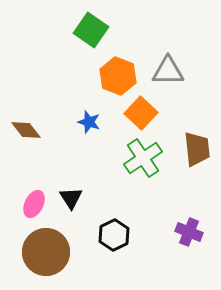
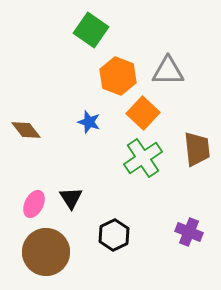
orange square: moved 2 px right
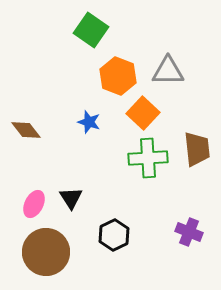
green cross: moved 5 px right; rotated 30 degrees clockwise
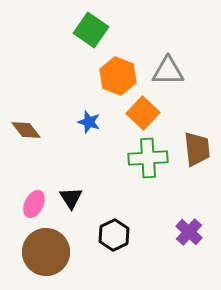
purple cross: rotated 20 degrees clockwise
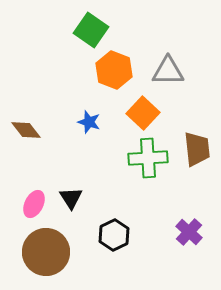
orange hexagon: moved 4 px left, 6 px up
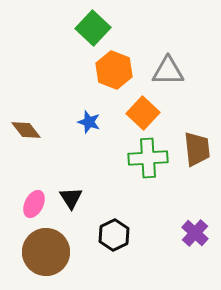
green square: moved 2 px right, 2 px up; rotated 8 degrees clockwise
purple cross: moved 6 px right, 1 px down
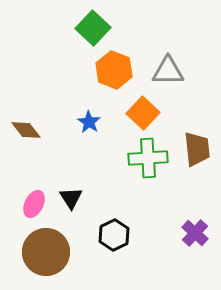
blue star: rotated 15 degrees clockwise
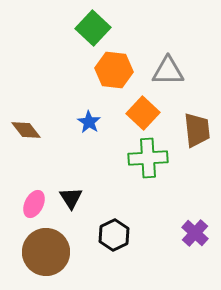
orange hexagon: rotated 15 degrees counterclockwise
brown trapezoid: moved 19 px up
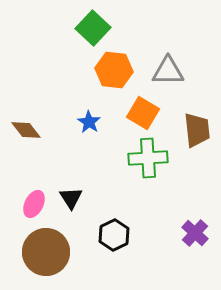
orange square: rotated 12 degrees counterclockwise
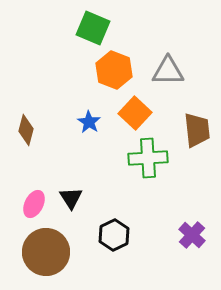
green square: rotated 20 degrees counterclockwise
orange hexagon: rotated 15 degrees clockwise
orange square: moved 8 px left; rotated 12 degrees clockwise
brown diamond: rotated 52 degrees clockwise
purple cross: moved 3 px left, 2 px down
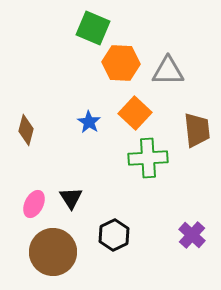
orange hexagon: moved 7 px right, 7 px up; rotated 18 degrees counterclockwise
brown circle: moved 7 px right
